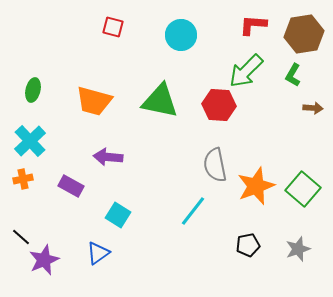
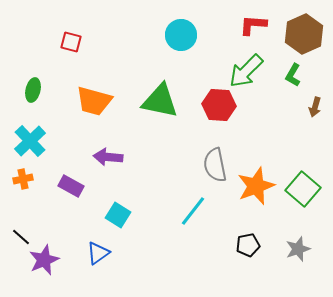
red square: moved 42 px left, 15 px down
brown hexagon: rotated 15 degrees counterclockwise
brown arrow: moved 2 px right, 1 px up; rotated 102 degrees clockwise
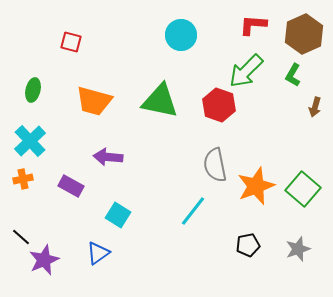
red hexagon: rotated 16 degrees clockwise
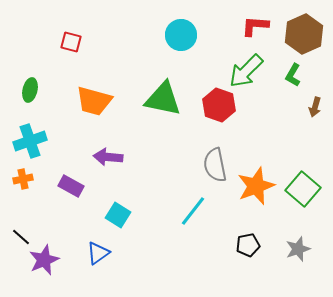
red L-shape: moved 2 px right, 1 px down
green ellipse: moved 3 px left
green triangle: moved 3 px right, 2 px up
cyan cross: rotated 24 degrees clockwise
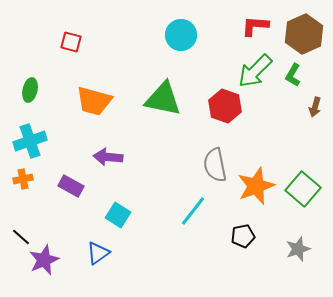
green arrow: moved 9 px right
red hexagon: moved 6 px right, 1 px down
black pentagon: moved 5 px left, 9 px up
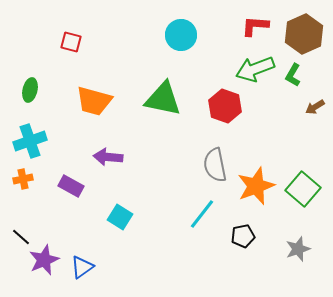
green arrow: moved 2 px up; rotated 24 degrees clockwise
brown arrow: rotated 42 degrees clockwise
cyan line: moved 9 px right, 3 px down
cyan square: moved 2 px right, 2 px down
blue triangle: moved 16 px left, 14 px down
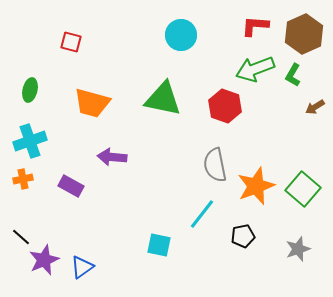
orange trapezoid: moved 2 px left, 2 px down
purple arrow: moved 4 px right
cyan square: moved 39 px right, 28 px down; rotated 20 degrees counterclockwise
